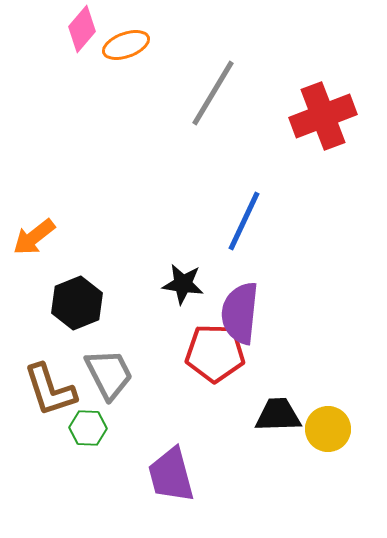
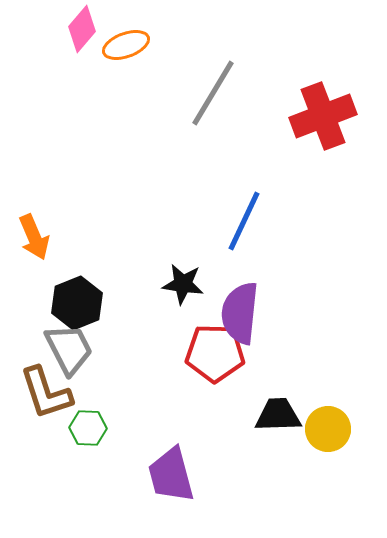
orange arrow: rotated 75 degrees counterclockwise
gray trapezoid: moved 40 px left, 25 px up
brown L-shape: moved 4 px left, 3 px down
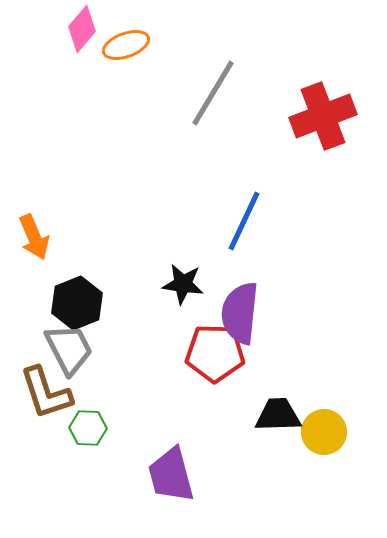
yellow circle: moved 4 px left, 3 px down
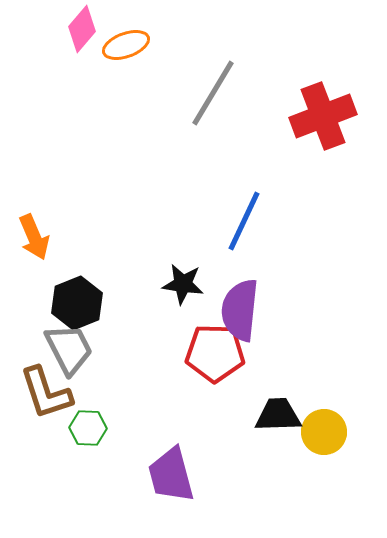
purple semicircle: moved 3 px up
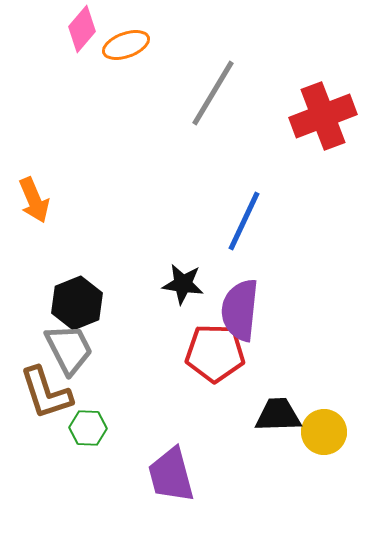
orange arrow: moved 37 px up
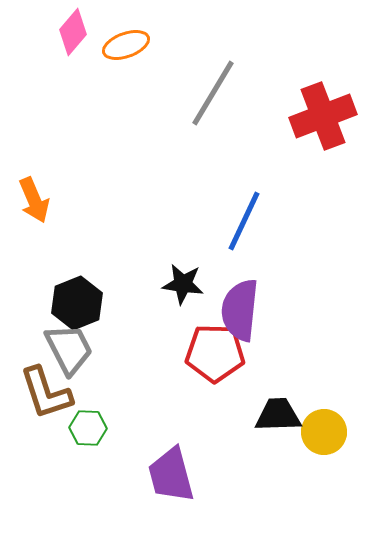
pink diamond: moved 9 px left, 3 px down
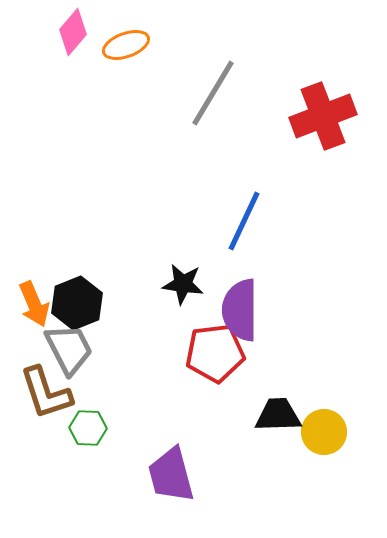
orange arrow: moved 104 px down
purple semicircle: rotated 6 degrees counterclockwise
red pentagon: rotated 8 degrees counterclockwise
